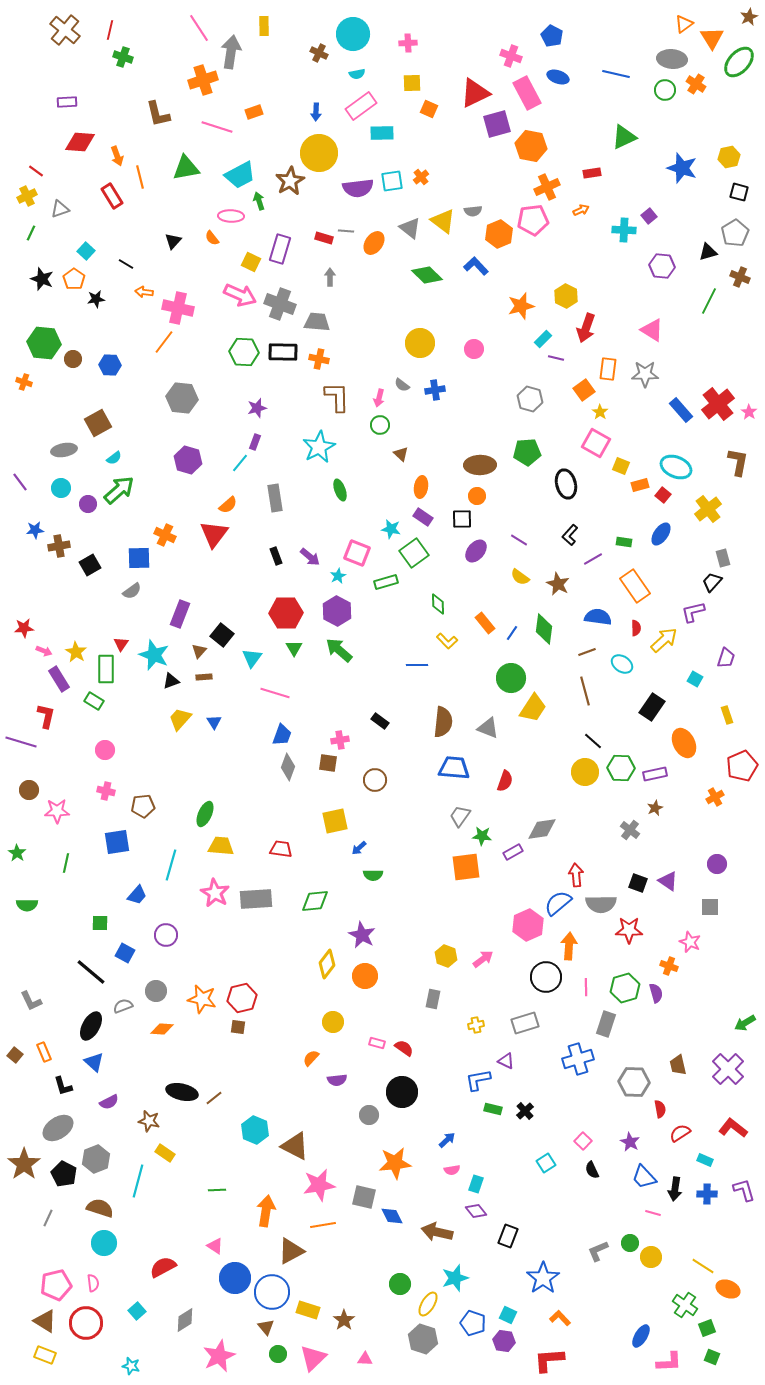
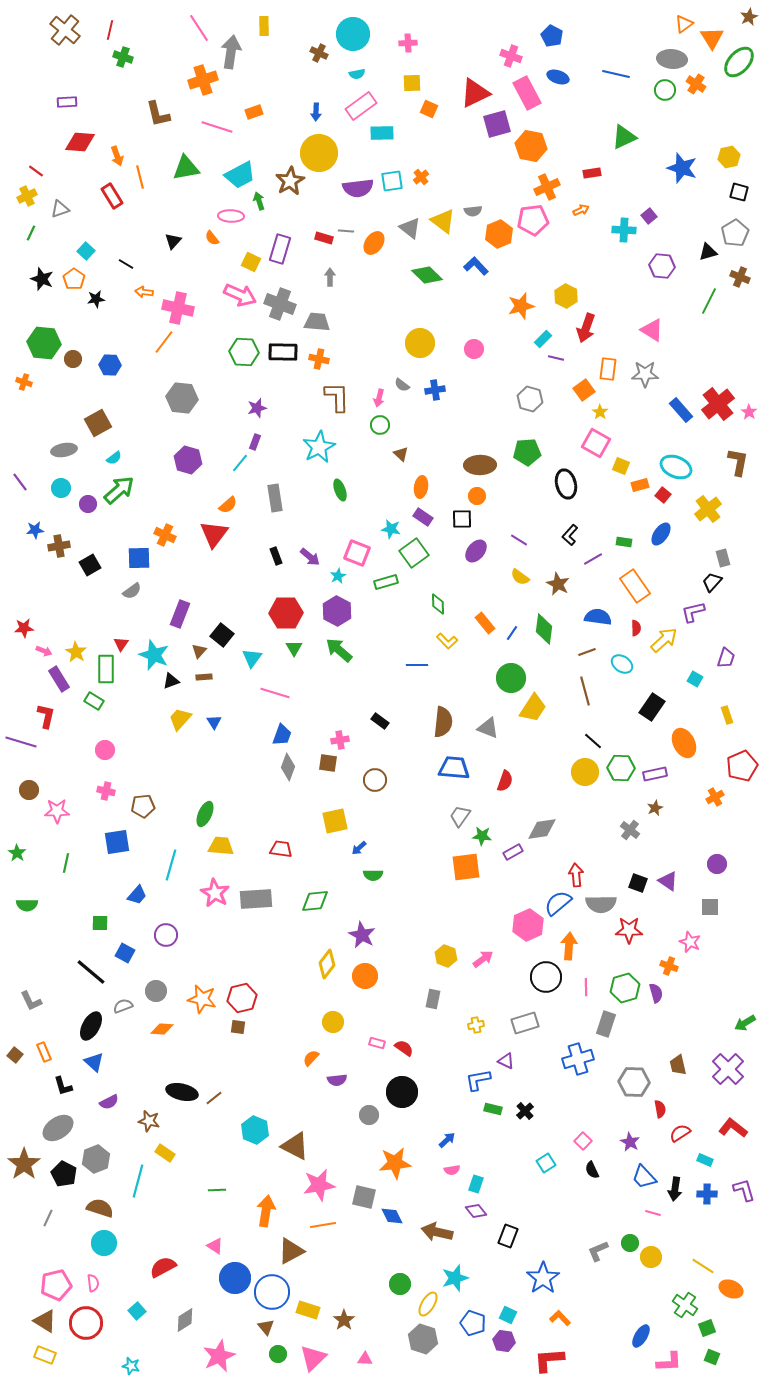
orange ellipse at (728, 1289): moved 3 px right
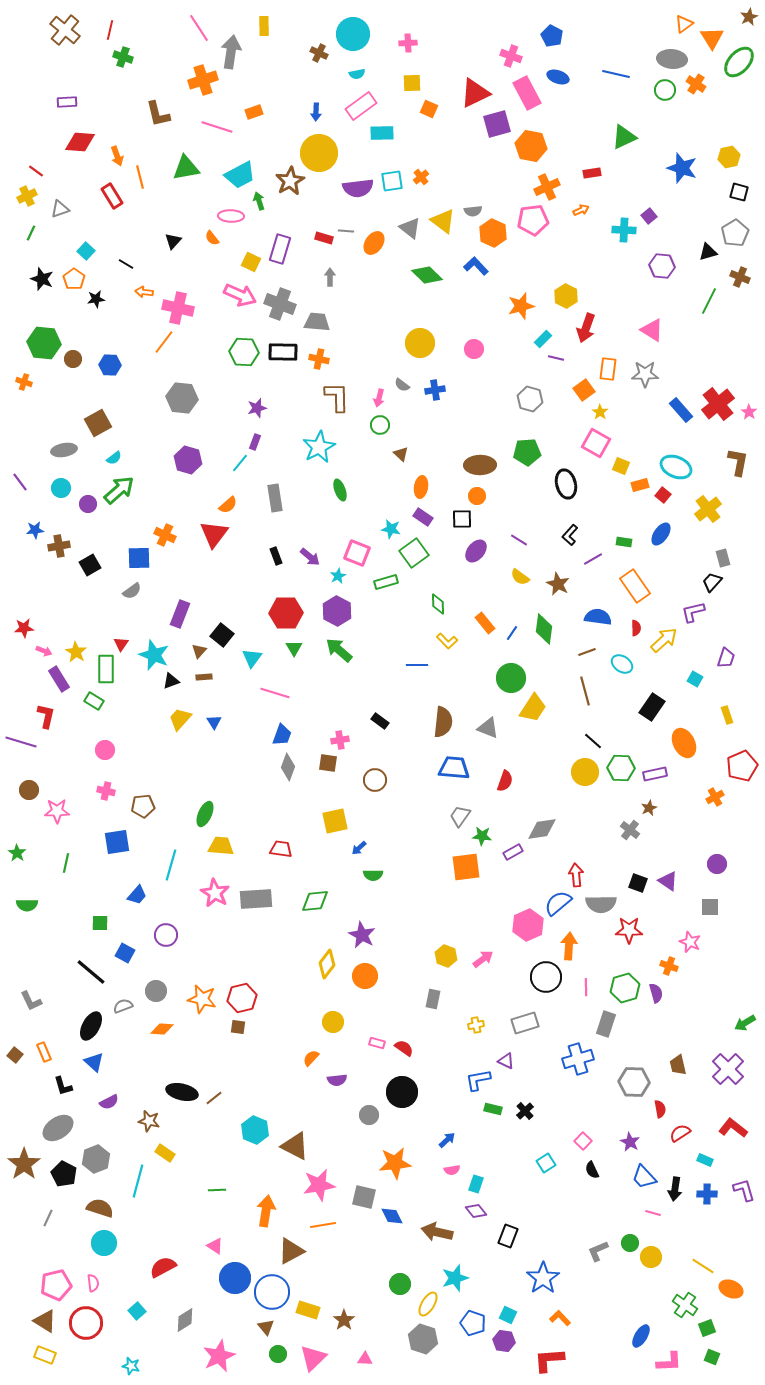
orange hexagon at (499, 234): moved 6 px left, 1 px up; rotated 12 degrees counterclockwise
brown star at (655, 808): moved 6 px left
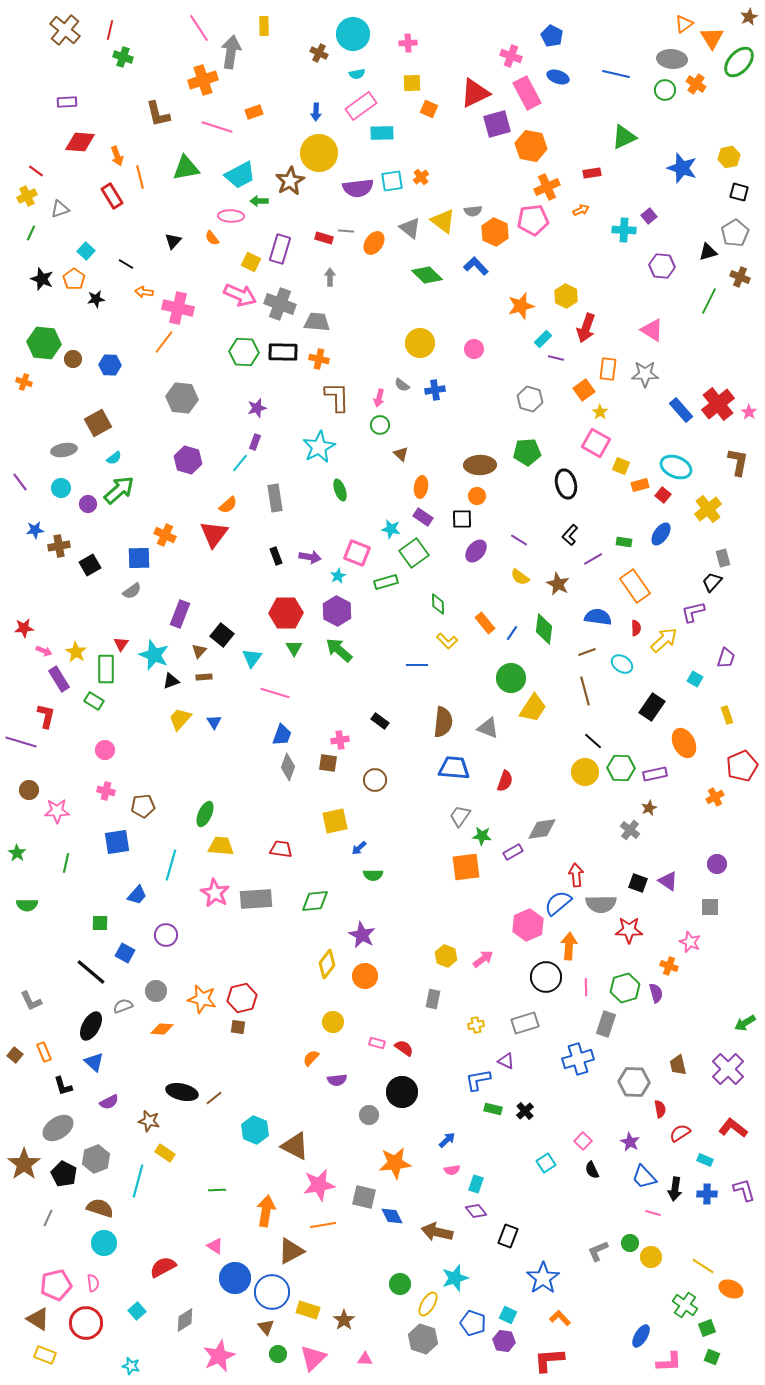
green arrow at (259, 201): rotated 72 degrees counterclockwise
orange hexagon at (493, 233): moved 2 px right, 1 px up
purple arrow at (310, 557): rotated 30 degrees counterclockwise
brown triangle at (45, 1321): moved 7 px left, 2 px up
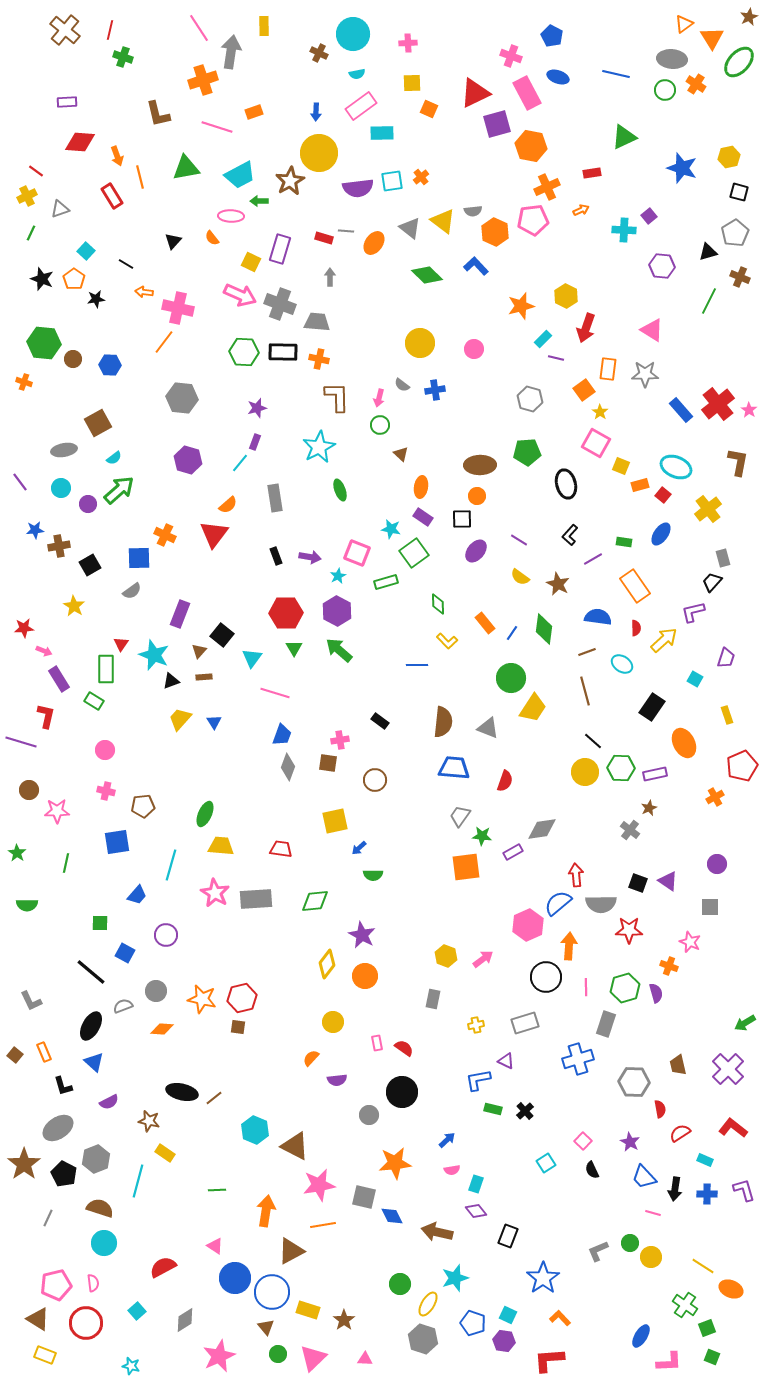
pink star at (749, 412): moved 2 px up
yellow star at (76, 652): moved 2 px left, 46 px up
pink rectangle at (377, 1043): rotated 63 degrees clockwise
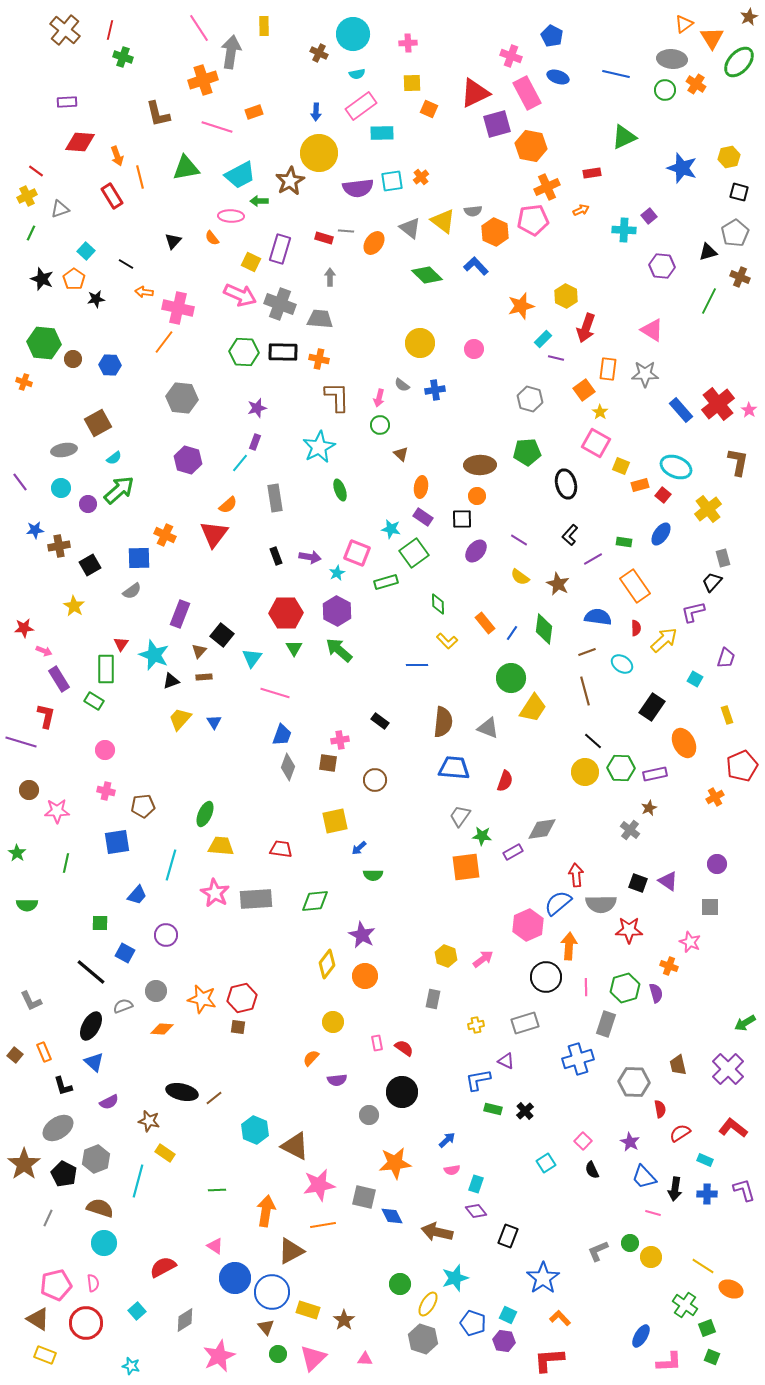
gray trapezoid at (317, 322): moved 3 px right, 3 px up
cyan star at (338, 576): moved 1 px left, 3 px up
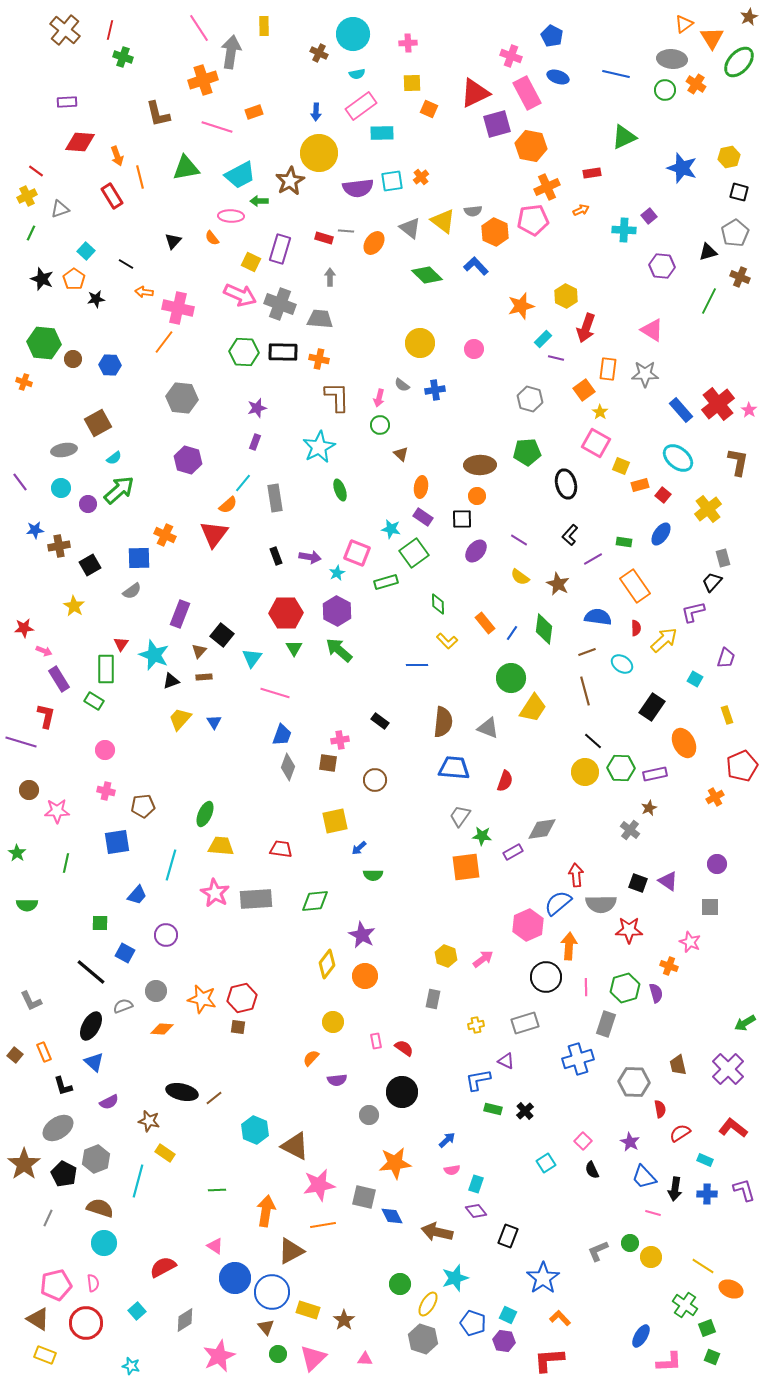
cyan line at (240, 463): moved 3 px right, 20 px down
cyan ellipse at (676, 467): moved 2 px right, 9 px up; rotated 16 degrees clockwise
pink rectangle at (377, 1043): moved 1 px left, 2 px up
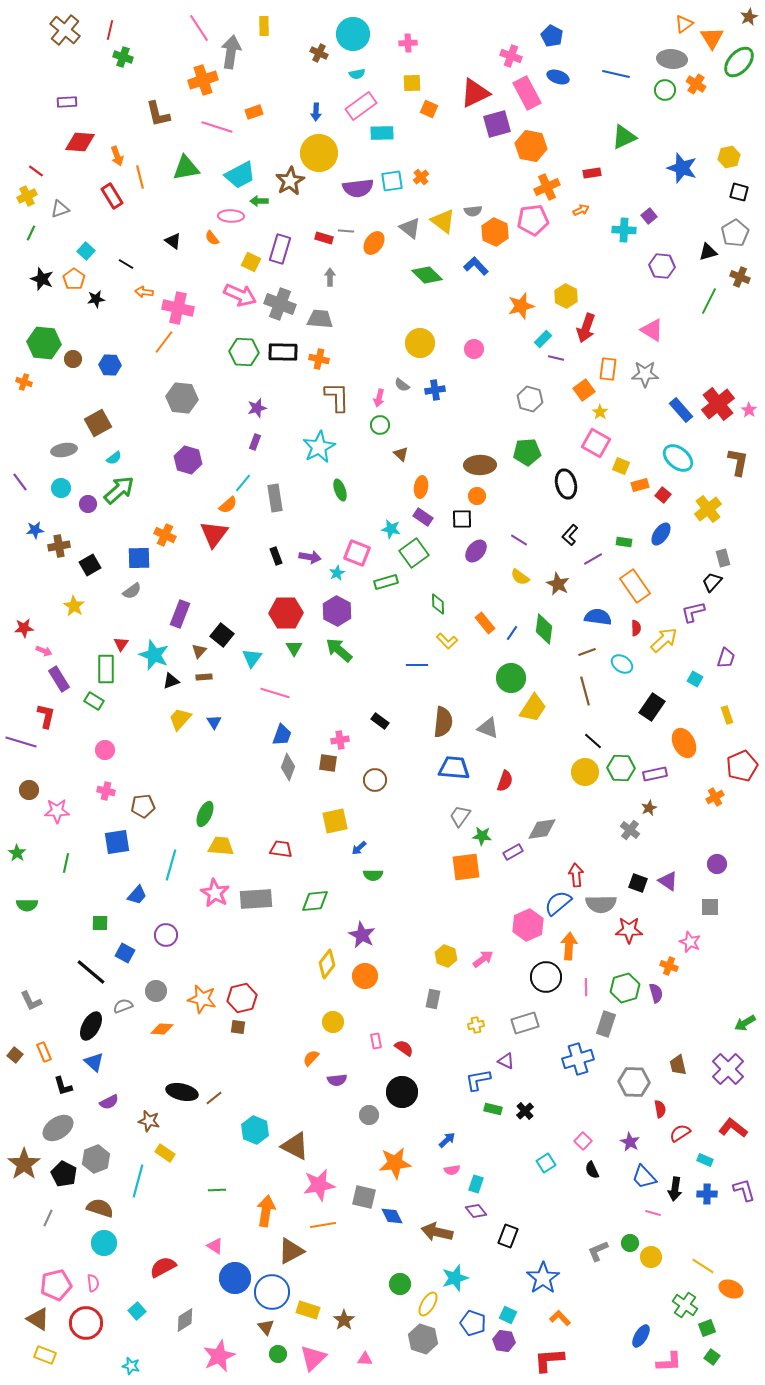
black triangle at (173, 241): rotated 36 degrees counterclockwise
green square at (712, 1357): rotated 14 degrees clockwise
